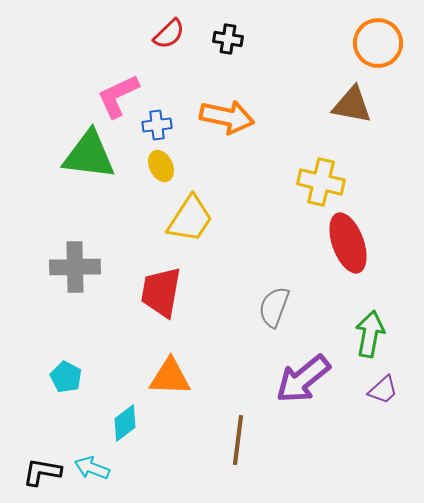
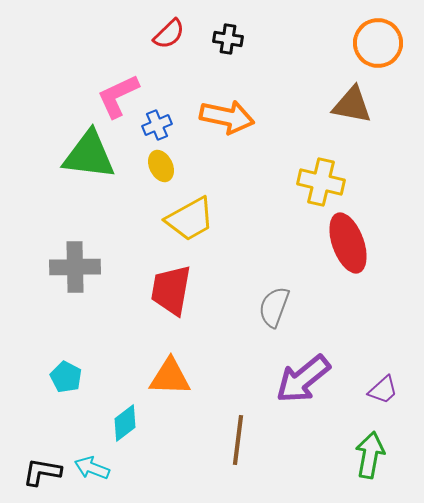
blue cross: rotated 16 degrees counterclockwise
yellow trapezoid: rotated 28 degrees clockwise
red trapezoid: moved 10 px right, 2 px up
green arrow: moved 121 px down
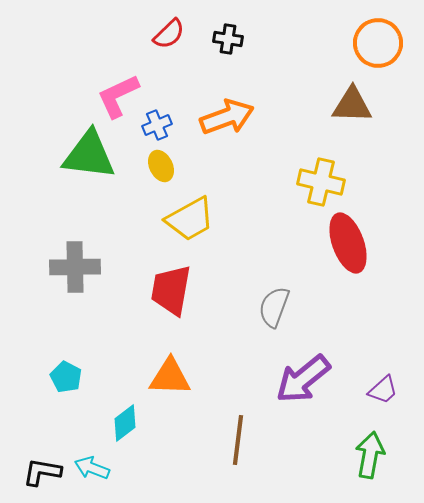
brown triangle: rotated 9 degrees counterclockwise
orange arrow: rotated 32 degrees counterclockwise
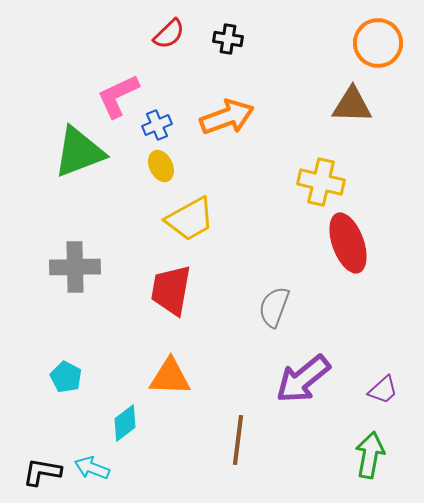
green triangle: moved 10 px left, 3 px up; rotated 28 degrees counterclockwise
